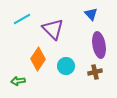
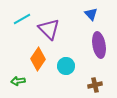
purple triangle: moved 4 px left
brown cross: moved 13 px down
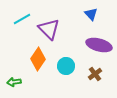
purple ellipse: rotated 65 degrees counterclockwise
green arrow: moved 4 px left, 1 px down
brown cross: moved 11 px up; rotated 24 degrees counterclockwise
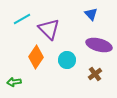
orange diamond: moved 2 px left, 2 px up
cyan circle: moved 1 px right, 6 px up
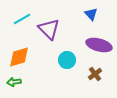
orange diamond: moved 17 px left; rotated 40 degrees clockwise
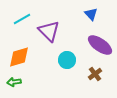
purple triangle: moved 2 px down
purple ellipse: moved 1 px right; rotated 20 degrees clockwise
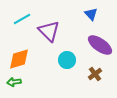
orange diamond: moved 2 px down
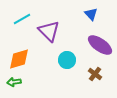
brown cross: rotated 16 degrees counterclockwise
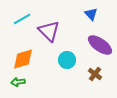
orange diamond: moved 4 px right
green arrow: moved 4 px right
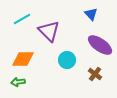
orange diamond: rotated 15 degrees clockwise
